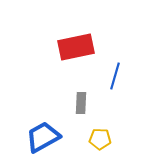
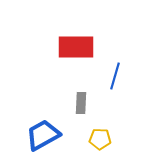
red rectangle: rotated 12 degrees clockwise
blue trapezoid: moved 2 px up
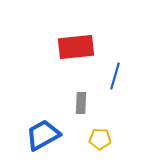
red rectangle: rotated 6 degrees counterclockwise
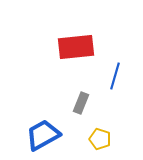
gray rectangle: rotated 20 degrees clockwise
yellow pentagon: rotated 15 degrees clockwise
